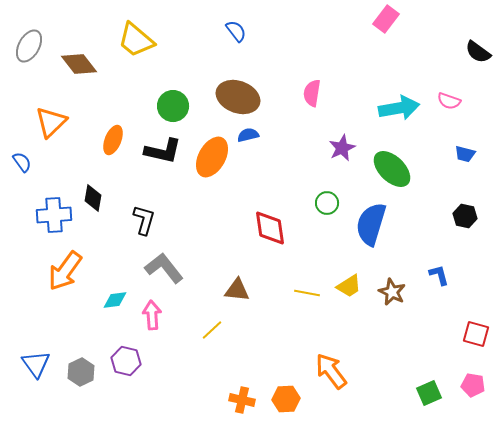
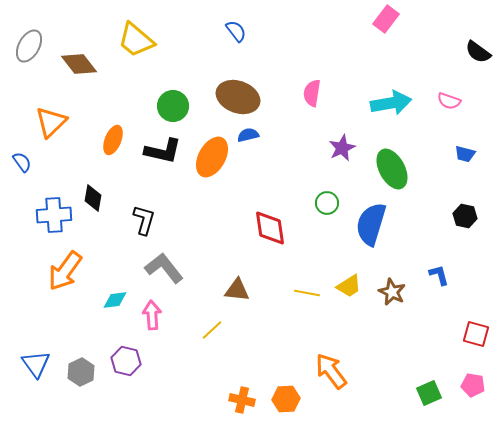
cyan arrow at (399, 108): moved 8 px left, 5 px up
green ellipse at (392, 169): rotated 18 degrees clockwise
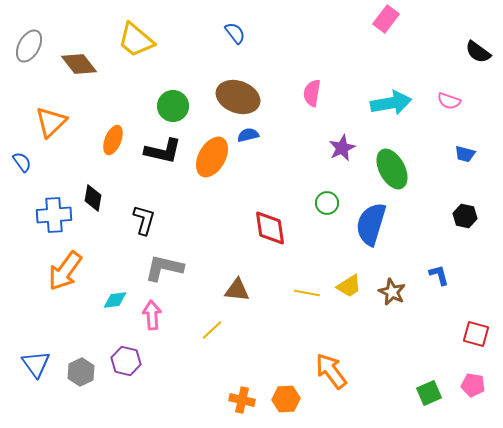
blue semicircle at (236, 31): moved 1 px left, 2 px down
gray L-shape at (164, 268): rotated 39 degrees counterclockwise
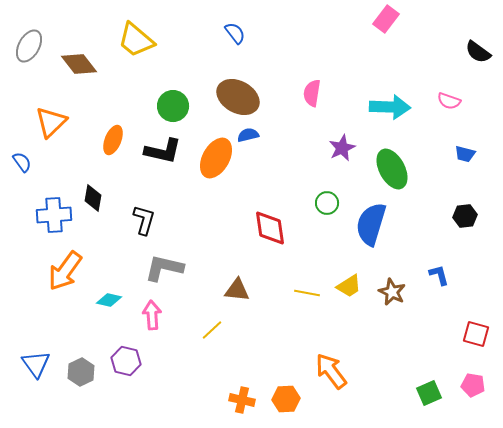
brown ellipse at (238, 97): rotated 9 degrees clockwise
cyan arrow at (391, 103): moved 1 px left, 4 px down; rotated 12 degrees clockwise
orange ellipse at (212, 157): moved 4 px right, 1 px down
black hexagon at (465, 216): rotated 20 degrees counterclockwise
cyan diamond at (115, 300): moved 6 px left; rotated 20 degrees clockwise
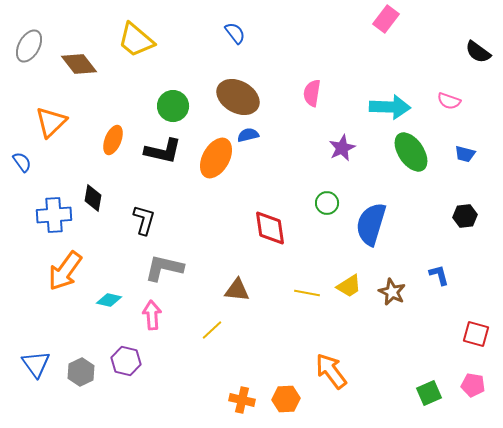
green ellipse at (392, 169): moved 19 px right, 17 px up; rotated 6 degrees counterclockwise
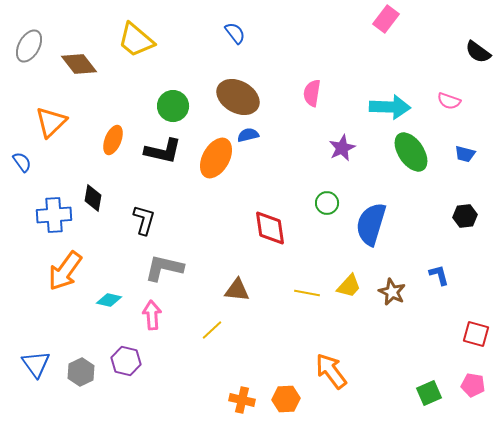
yellow trapezoid at (349, 286): rotated 16 degrees counterclockwise
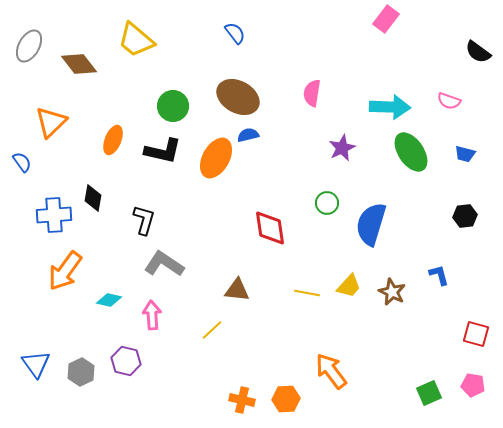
gray L-shape at (164, 268): moved 4 px up; rotated 21 degrees clockwise
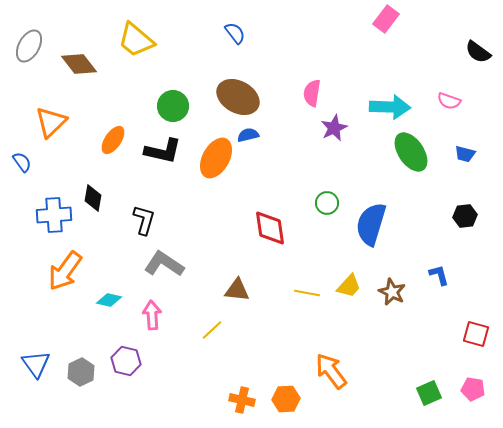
orange ellipse at (113, 140): rotated 12 degrees clockwise
purple star at (342, 148): moved 8 px left, 20 px up
pink pentagon at (473, 385): moved 4 px down
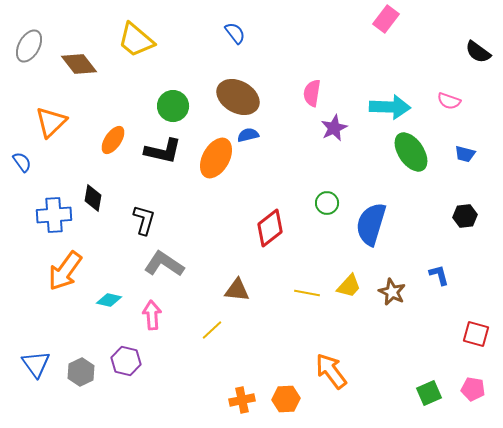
red diamond at (270, 228): rotated 60 degrees clockwise
orange cross at (242, 400): rotated 25 degrees counterclockwise
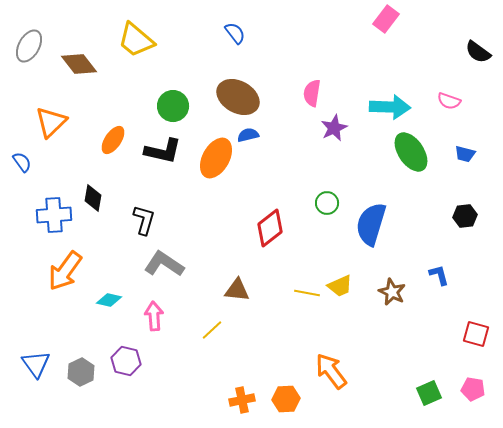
yellow trapezoid at (349, 286): moved 9 px left; rotated 24 degrees clockwise
pink arrow at (152, 315): moved 2 px right, 1 px down
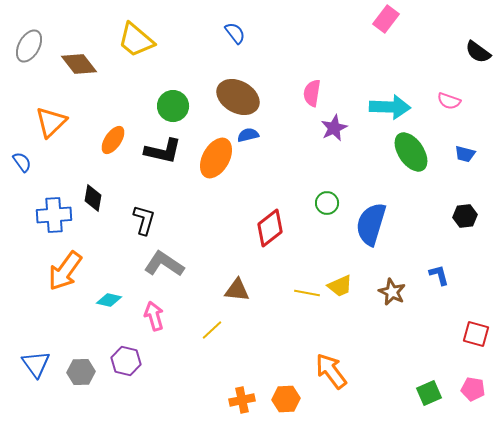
pink arrow at (154, 316): rotated 12 degrees counterclockwise
gray hexagon at (81, 372): rotated 24 degrees clockwise
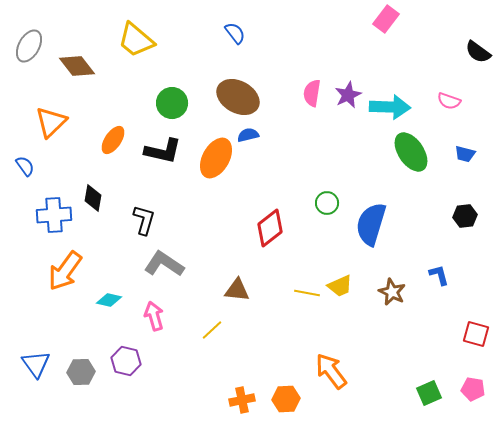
brown diamond at (79, 64): moved 2 px left, 2 px down
green circle at (173, 106): moved 1 px left, 3 px up
purple star at (334, 128): moved 14 px right, 33 px up
blue semicircle at (22, 162): moved 3 px right, 4 px down
